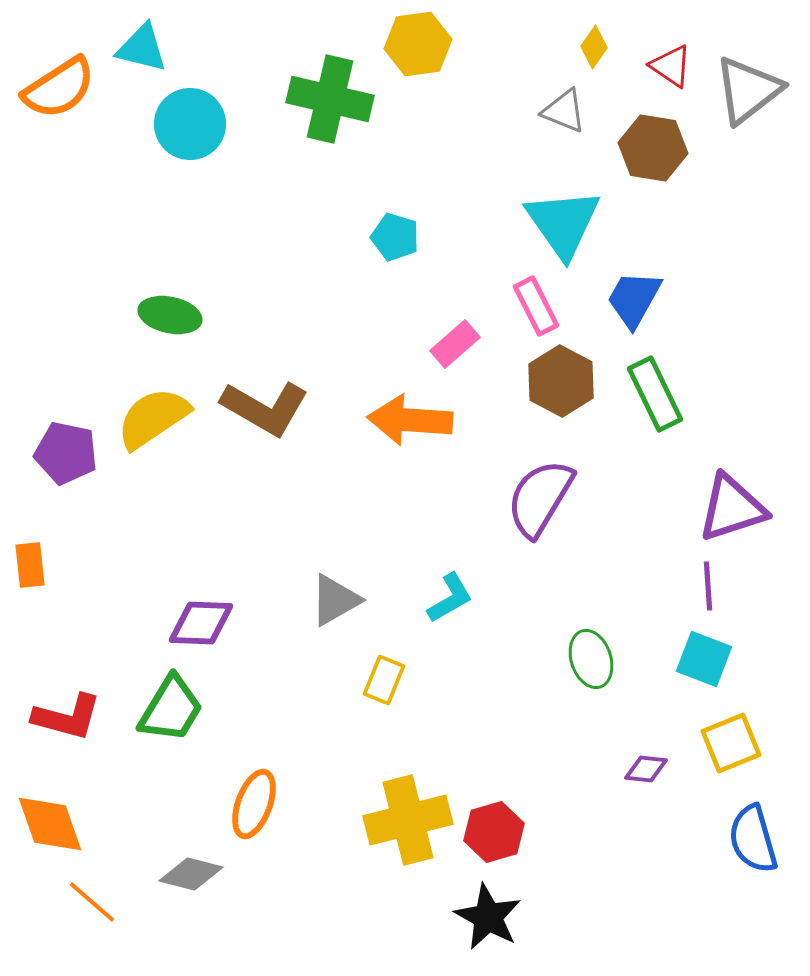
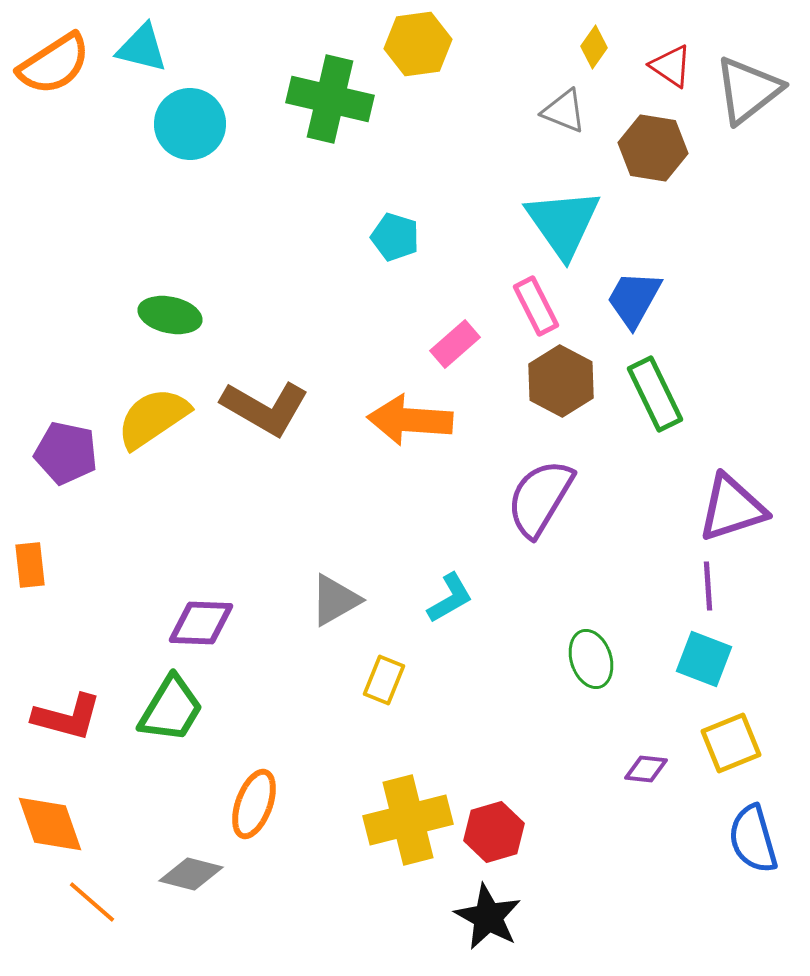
orange semicircle at (59, 88): moved 5 px left, 24 px up
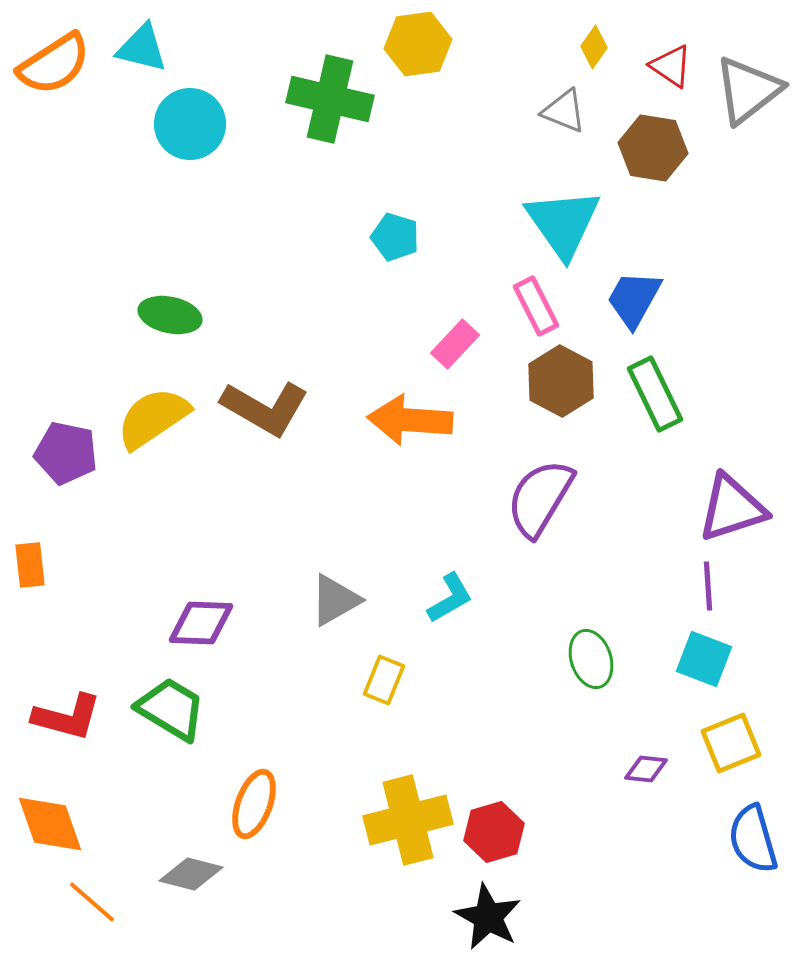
pink rectangle at (455, 344): rotated 6 degrees counterclockwise
green trapezoid at (171, 709): rotated 90 degrees counterclockwise
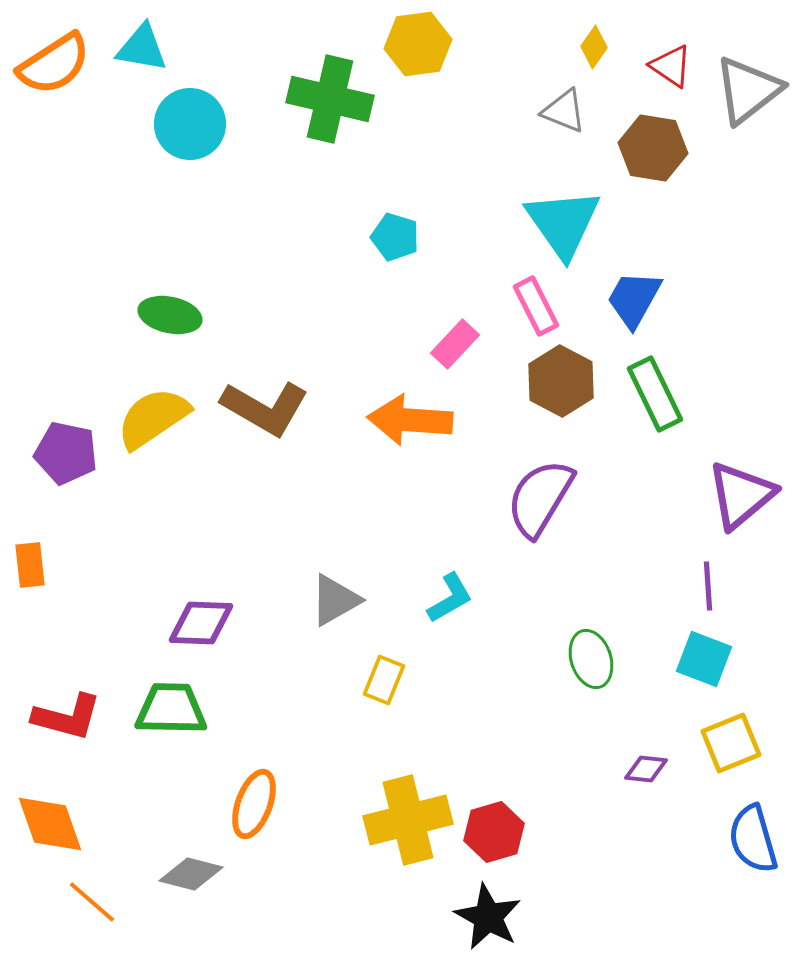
cyan triangle at (142, 48): rotated 4 degrees counterclockwise
purple triangle at (732, 508): moved 9 px right, 13 px up; rotated 22 degrees counterclockwise
green trapezoid at (171, 709): rotated 30 degrees counterclockwise
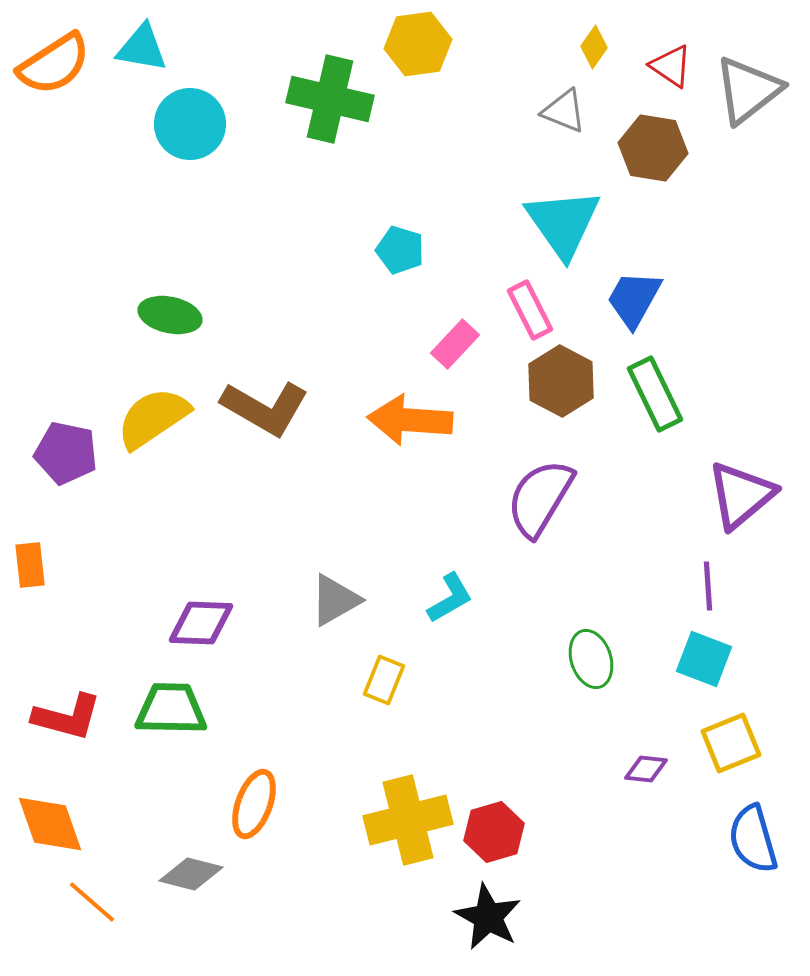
cyan pentagon at (395, 237): moved 5 px right, 13 px down
pink rectangle at (536, 306): moved 6 px left, 4 px down
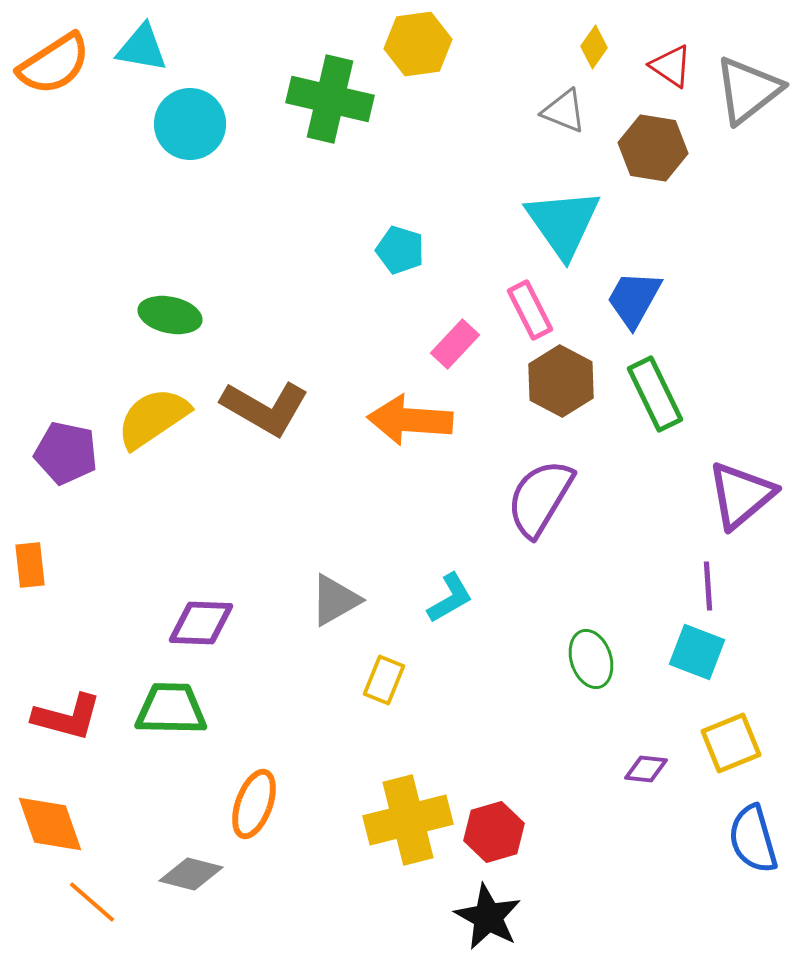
cyan square at (704, 659): moved 7 px left, 7 px up
